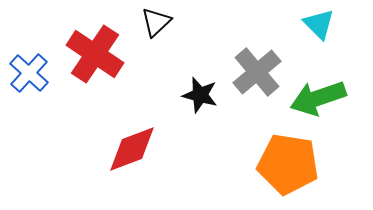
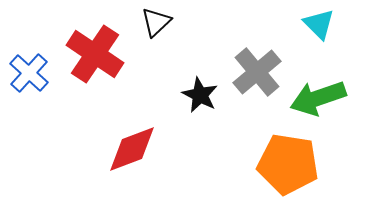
black star: rotated 12 degrees clockwise
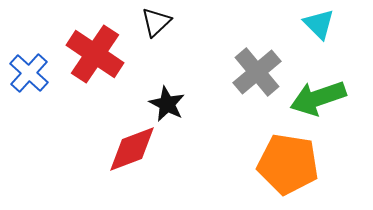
black star: moved 33 px left, 9 px down
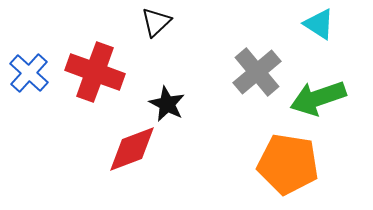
cyan triangle: rotated 12 degrees counterclockwise
red cross: moved 18 px down; rotated 14 degrees counterclockwise
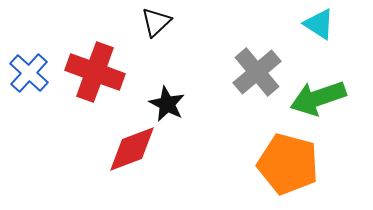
orange pentagon: rotated 6 degrees clockwise
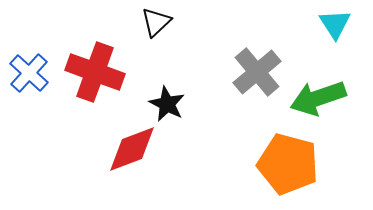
cyan triangle: moved 16 px right; rotated 24 degrees clockwise
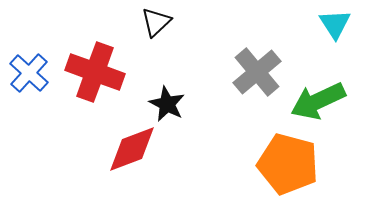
green arrow: moved 3 px down; rotated 6 degrees counterclockwise
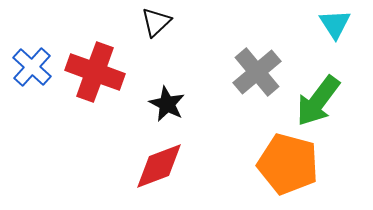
blue cross: moved 3 px right, 6 px up
green arrow: rotated 28 degrees counterclockwise
red diamond: moved 27 px right, 17 px down
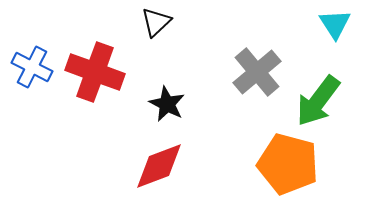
blue cross: rotated 15 degrees counterclockwise
